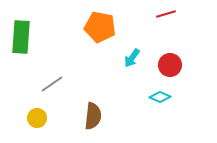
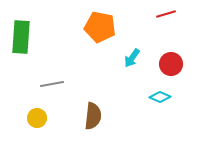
red circle: moved 1 px right, 1 px up
gray line: rotated 25 degrees clockwise
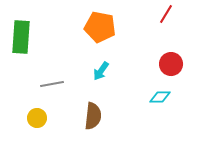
red line: rotated 42 degrees counterclockwise
cyan arrow: moved 31 px left, 13 px down
cyan diamond: rotated 25 degrees counterclockwise
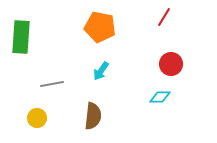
red line: moved 2 px left, 3 px down
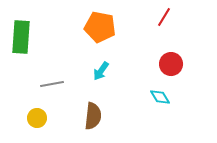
cyan diamond: rotated 60 degrees clockwise
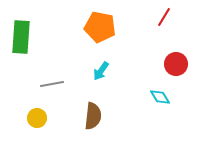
red circle: moved 5 px right
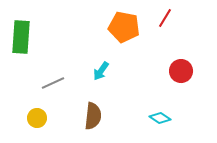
red line: moved 1 px right, 1 px down
orange pentagon: moved 24 px right
red circle: moved 5 px right, 7 px down
gray line: moved 1 px right, 1 px up; rotated 15 degrees counterclockwise
cyan diamond: moved 21 px down; rotated 25 degrees counterclockwise
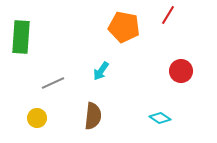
red line: moved 3 px right, 3 px up
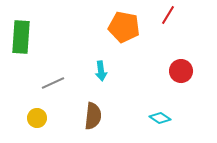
cyan arrow: rotated 42 degrees counterclockwise
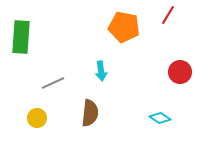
red circle: moved 1 px left, 1 px down
brown semicircle: moved 3 px left, 3 px up
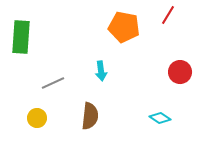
brown semicircle: moved 3 px down
